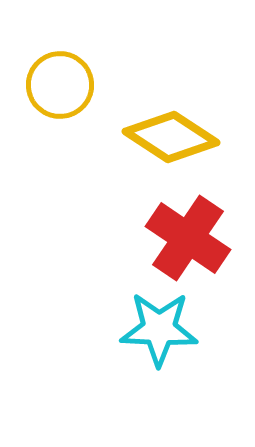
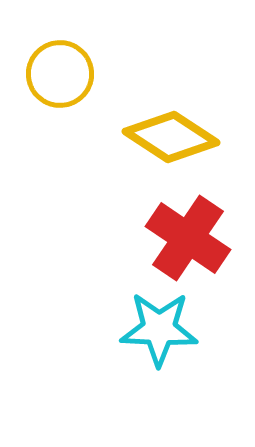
yellow circle: moved 11 px up
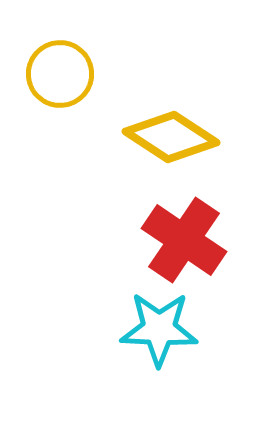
red cross: moved 4 px left, 2 px down
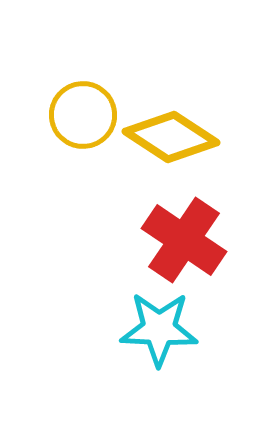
yellow circle: moved 23 px right, 41 px down
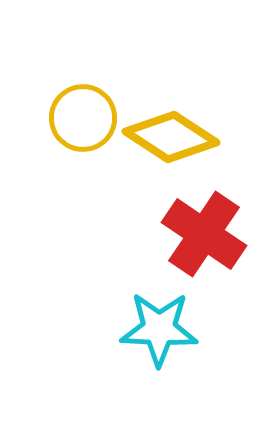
yellow circle: moved 3 px down
red cross: moved 20 px right, 6 px up
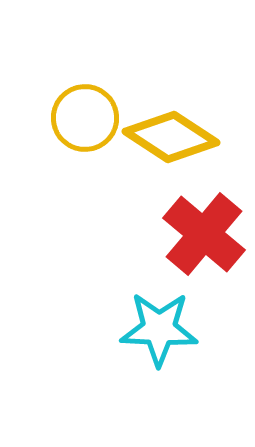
yellow circle: moved 2 px right
red cross: rotated 6 degrees clockwise
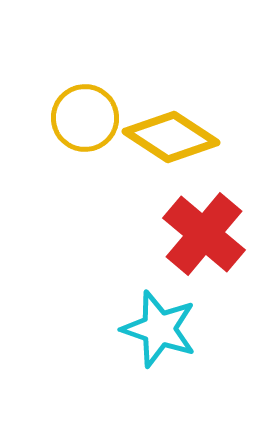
cyan star: rotated 16 degrees clockwise
